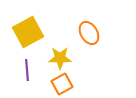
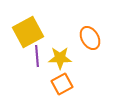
orange ellipse: moved 1 px right, 5 px down
purple line: moved 10 px right, 14 px up
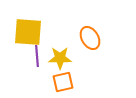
yellow square: rotated 32 degrees clockwise
orange square: moved 1 px right, 2 px up; rotated 15 degrees clockwise
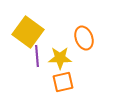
yellow square: rotated 32 degrees clockwise
orange ellipse: moved 6 px left; rotated 10 degrees clockwise
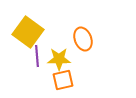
orange ellipse: moved 1 px left, 1 px down
yellow star: moved 1 px left, 1 px down
orange square: moved 2 px up
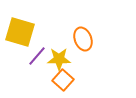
yellow square: moved 8 px left; rotated 20 degrees counterclockwise
purple line: rotated 45 degrees clockwise
orange square: rotated 35 degrees counterclockwise
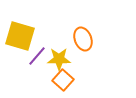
yellow square: moved 4 px down
